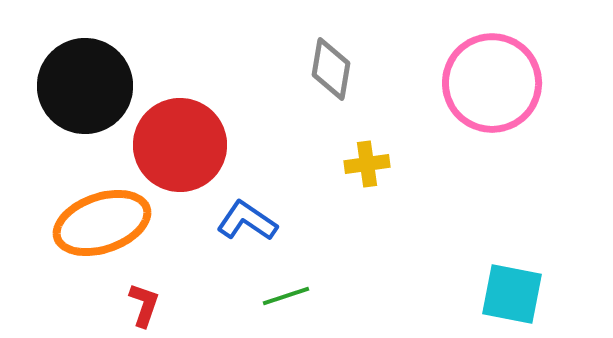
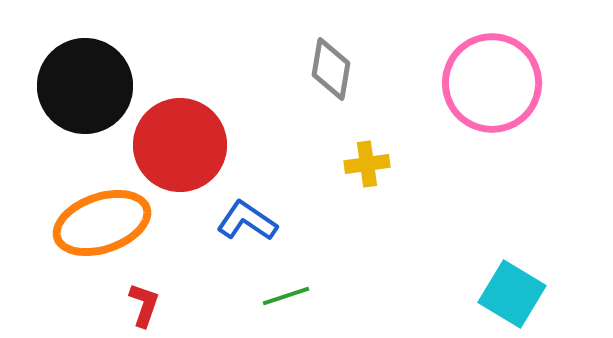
cyan square: rotated 20 degrees clockwise
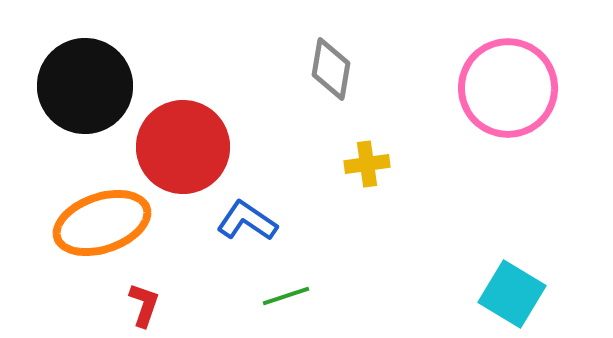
pink circle: moved 16 px right, 5 px down
red circle: moved 3 px right, 2 px down
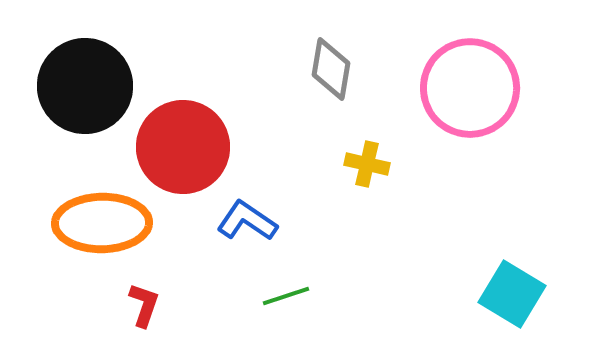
pink circle: moved 38 px left
yellow cross: rotated 21 degrees clockwise
orange ellipse: rotated 18 degrees clockwise
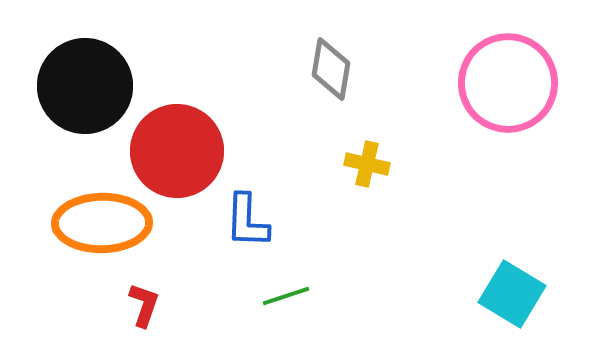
pink circle: moved 38 px right, 5 px up
red circle: moved 6 px left, 4 px down
blue L-shape: rotated 122 degrees counterclockwise
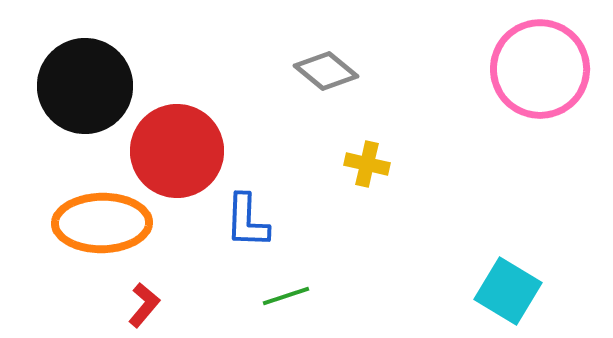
gray diamond: moved 5 px left, 2 px down; rotated 60 degrees counterclockwise
pink circle: moved 32 px right, 14 px up
cyan square: moved 4 px left, 3 px up
red L-shape: rotated 21 degrees clockwise
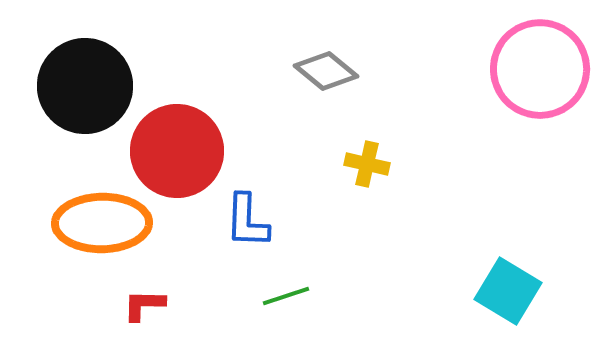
red L-shape: rotated 129 degrees counterclockwise
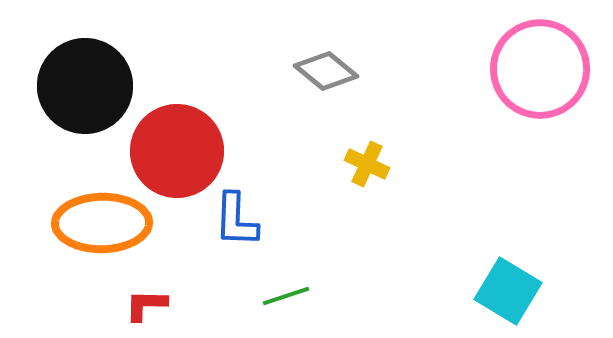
yellow cross: rotated 12 degrees clockwise
blue L-shape: moved 11 px left, 1 px up
red L-shape: moved 2 px right
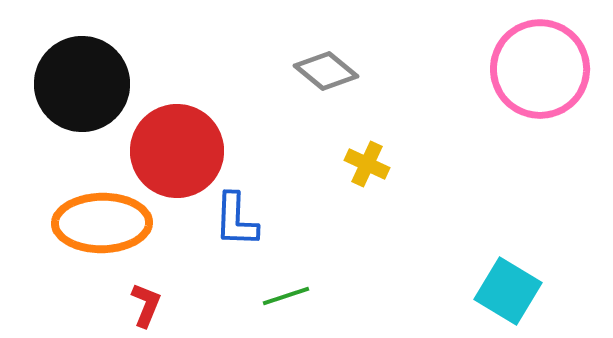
black circle: moved 3 px left, 2 px up
red L-shape: rotated 111 degrees clockwise
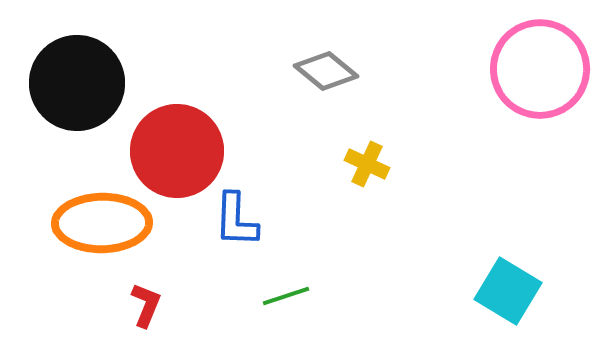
black circle: moved 5 px left, 1 px up
